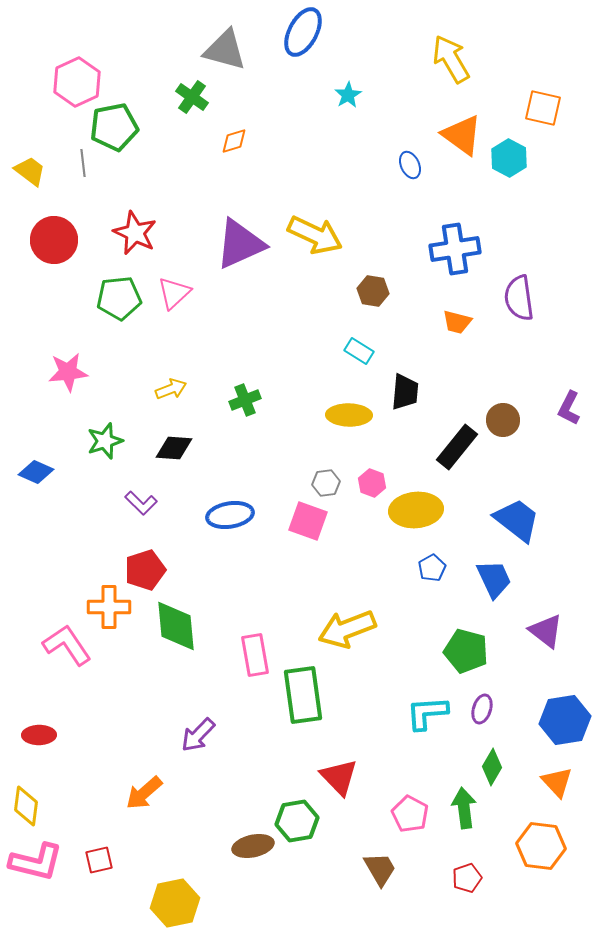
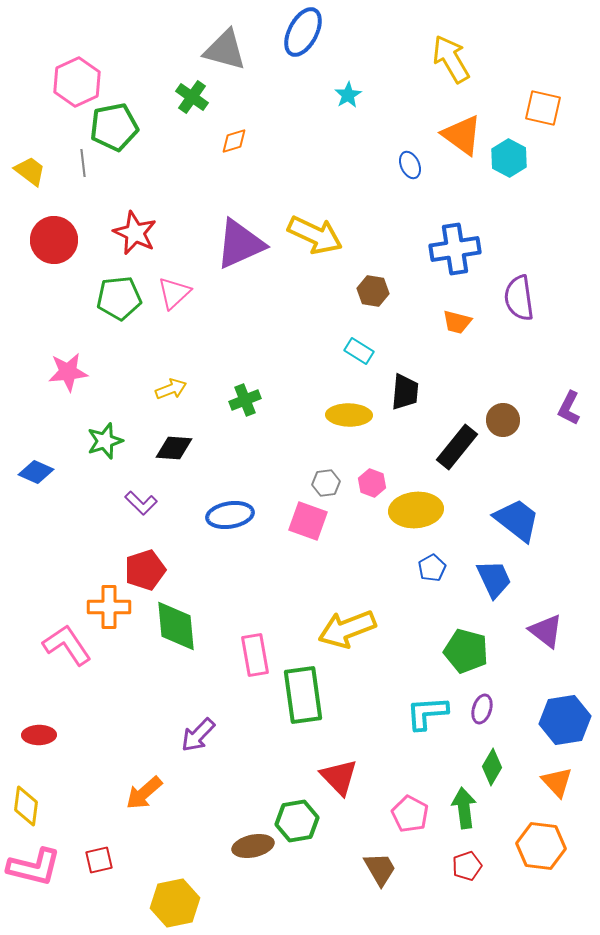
pink L-shape at (36, 862): moved 2 px left, 5 px down
red pentagon at (467, 878): moved 12 px up
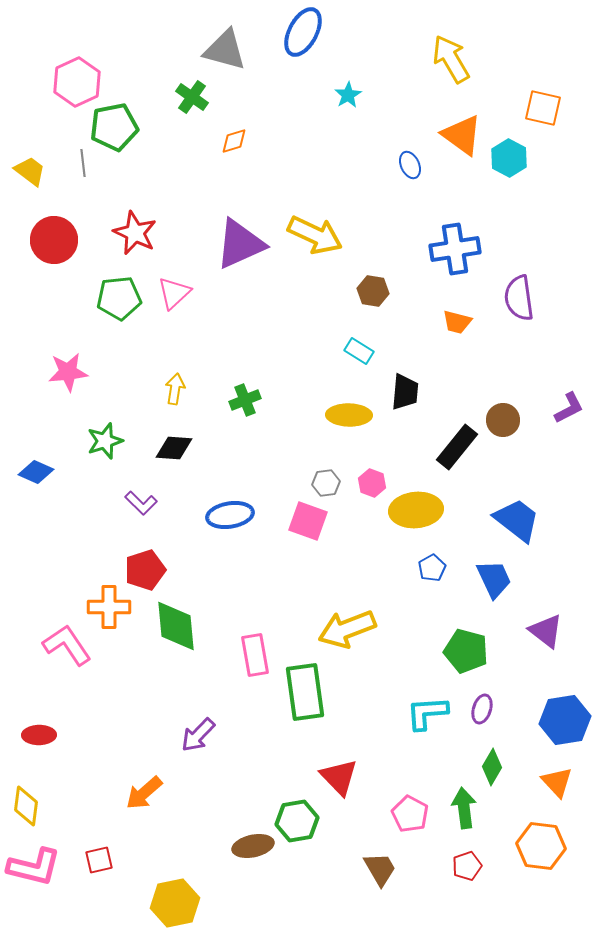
yellow arrow at (171, 389): moved 4 px right; rotated 60 degrees counterclockwise
purple L-shape at (569, 408): rotated 144 degrees counterclockwise
green rectangle at (303, 695): moved 2 px right, 3 px up
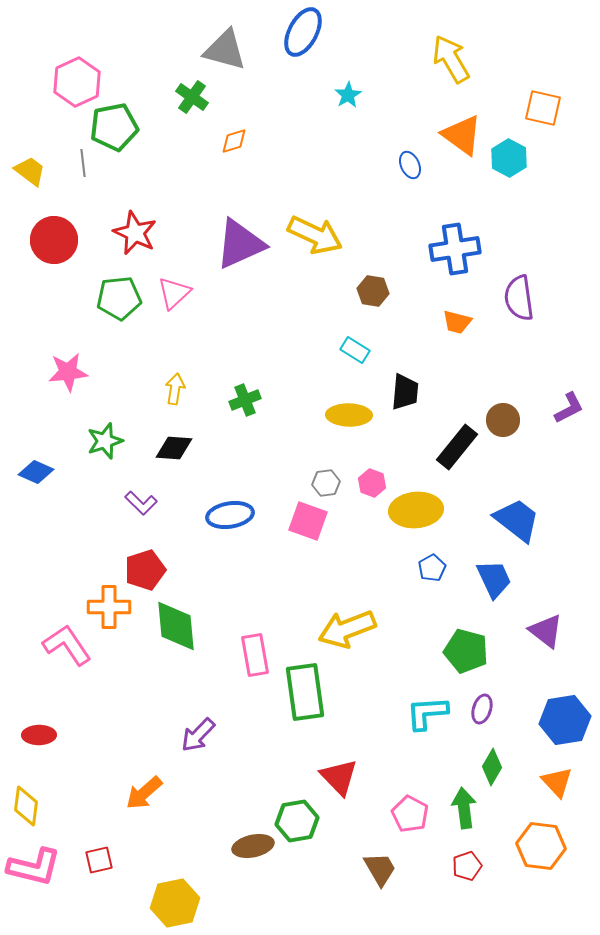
cyan rectangle at (359, 351): moved 4 px left, 1 px up
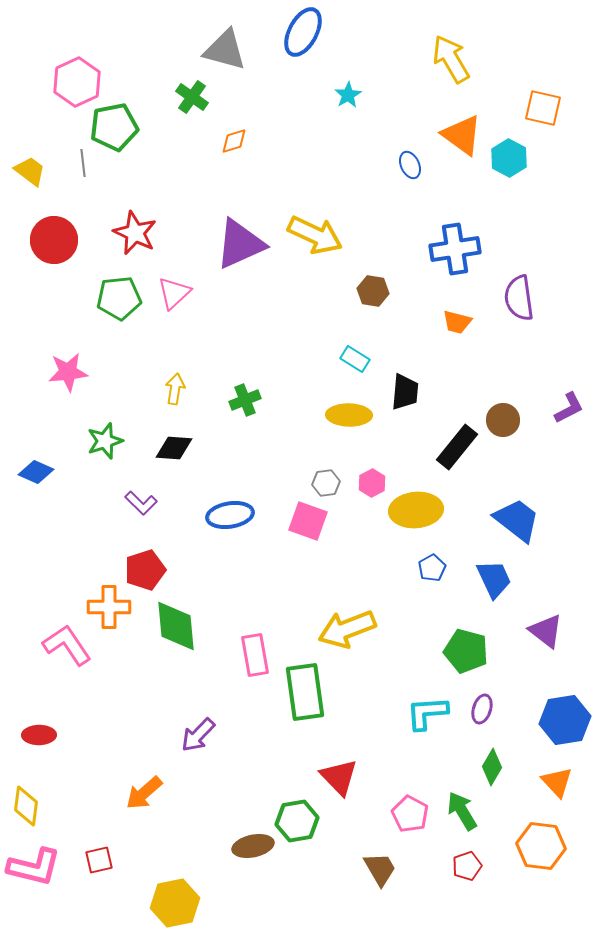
cyan rectangle at (355, 350): moved 9 px down
pink hexagon at (372, 483): rotated 12 degrees clockwise
green arrow at (464, 808): moved 2 px left, 3 px down; rotated 24 degrees counterclockwise
